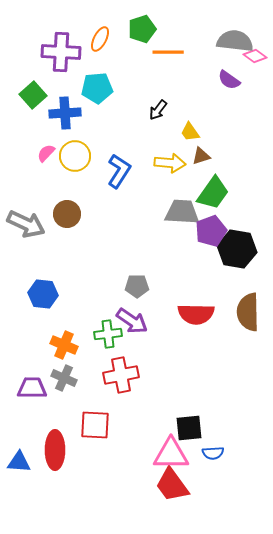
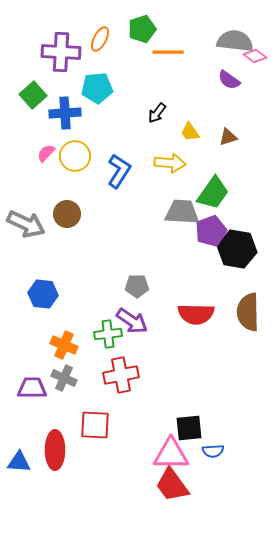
black arrow: moved 1 px left, 3 px down
brown triangle: moved 27 px right, 19 px up
blue semicircle: moved 2 px up
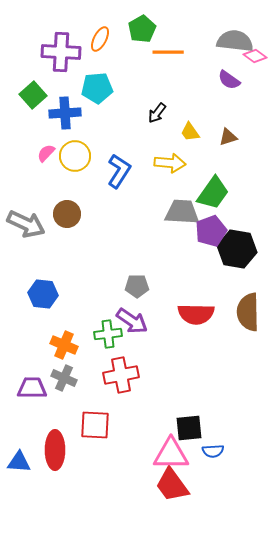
green pentagon: rotated 12 degrees counterclockwise
